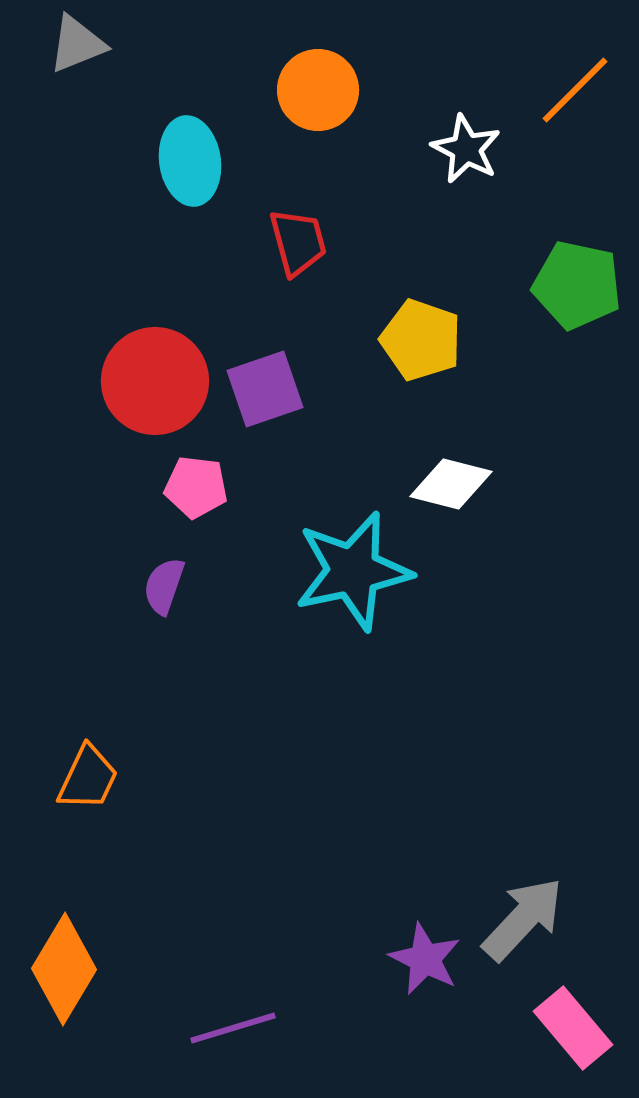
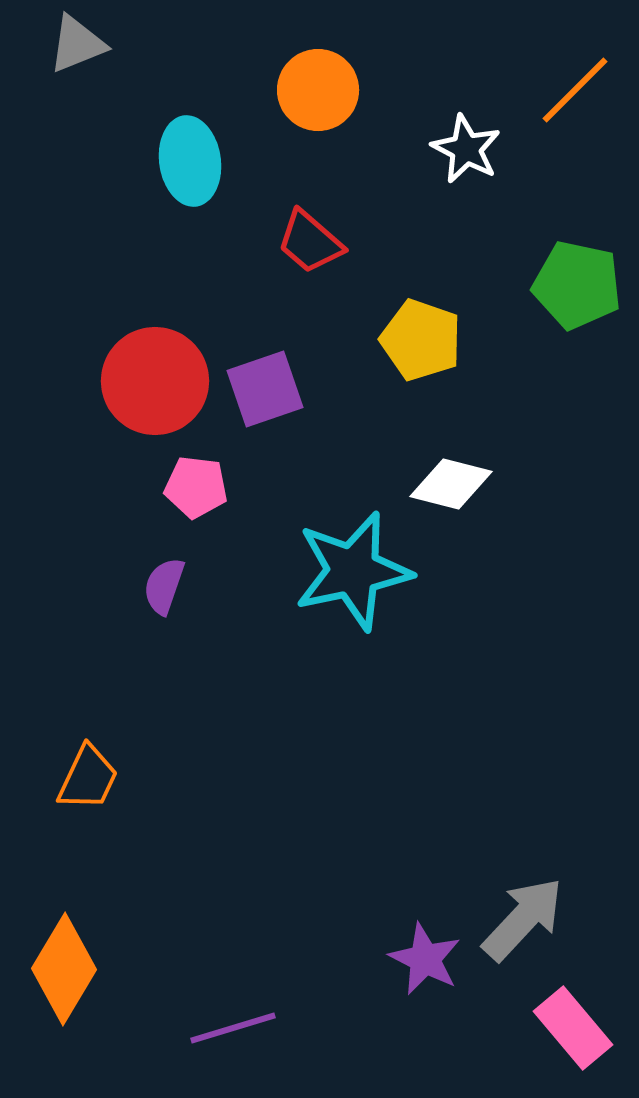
red trapezoid: moved 12 px right; rotated 146 degrees clockwise
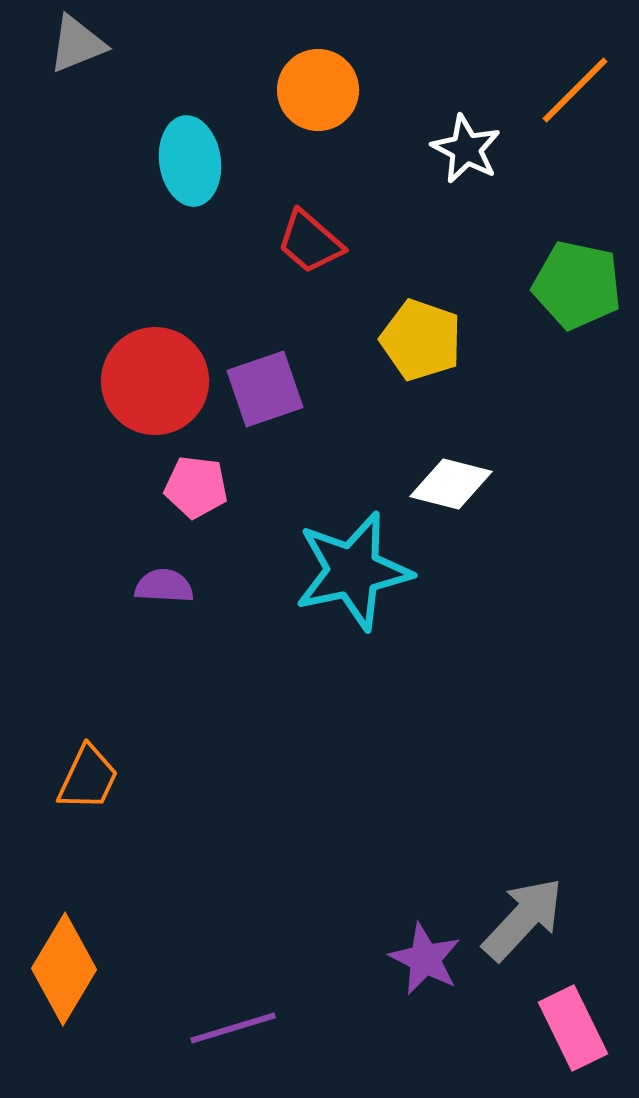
purple semicircle: rotated 74 degrees clockwise
pink rectangle: rotated 14 degrees clockwise
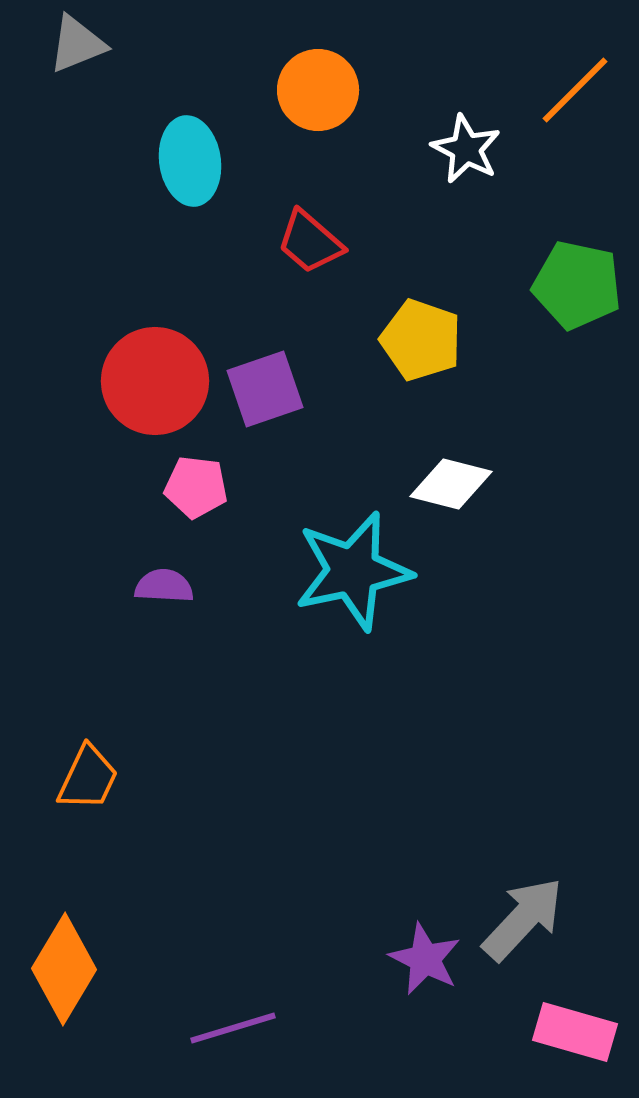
pink rectangle: moved 2 px right, 4 px down; rotated 48 degrees counterclockwise
